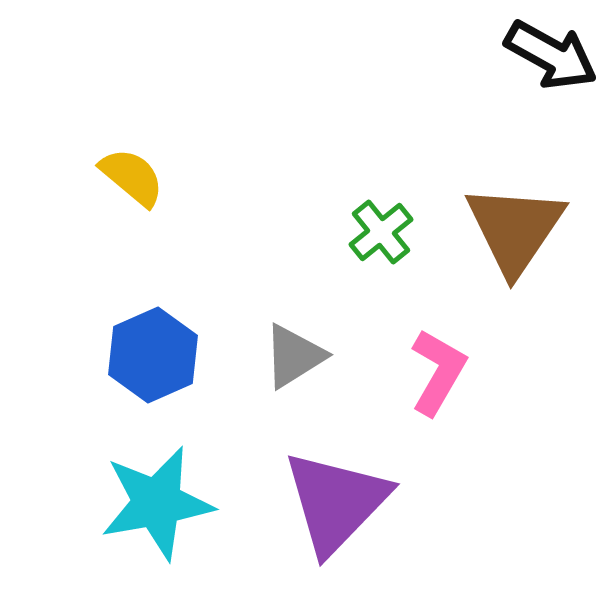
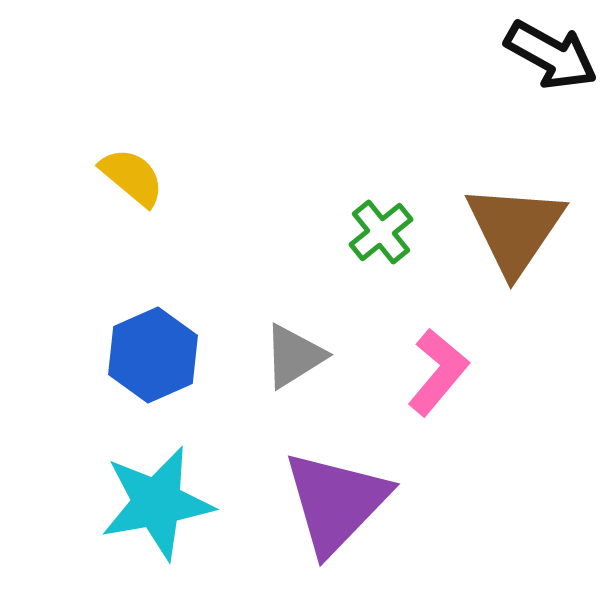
pink L-shape: rotated 10 degrees clockwise
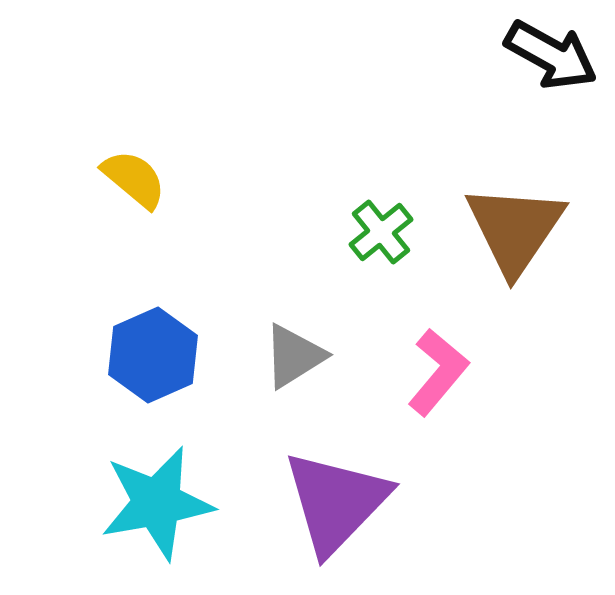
yellow semicircle: moved 2 px right, 2 px down
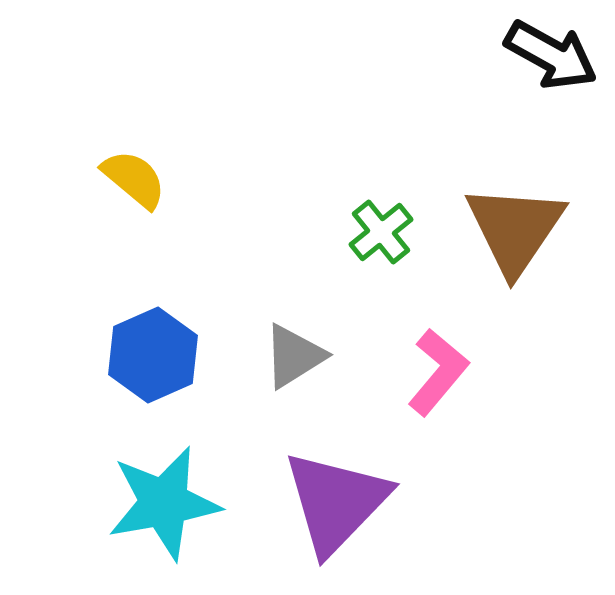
cyan star: moved 7 px right
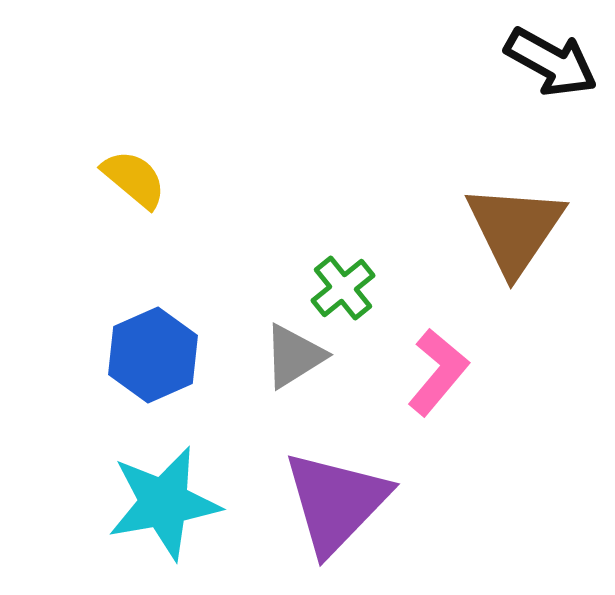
black arrow: moved 7 px down
green cross: moved 38 px left, 56 px down
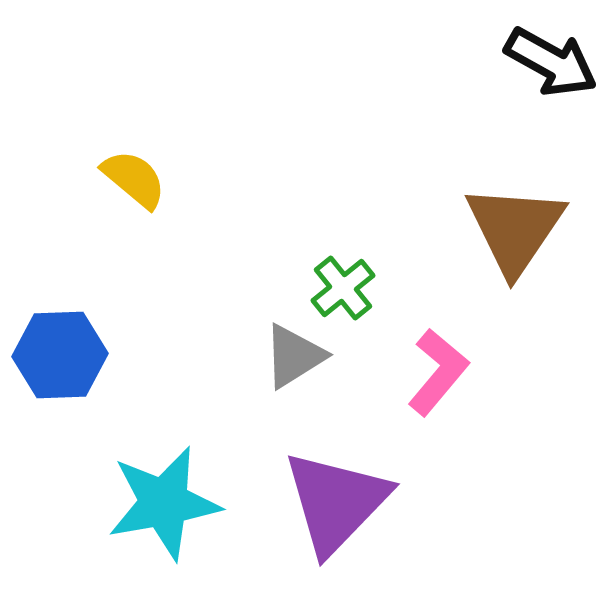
blue hexagon: moved 93 px left; rotated 22 degrees clockwise
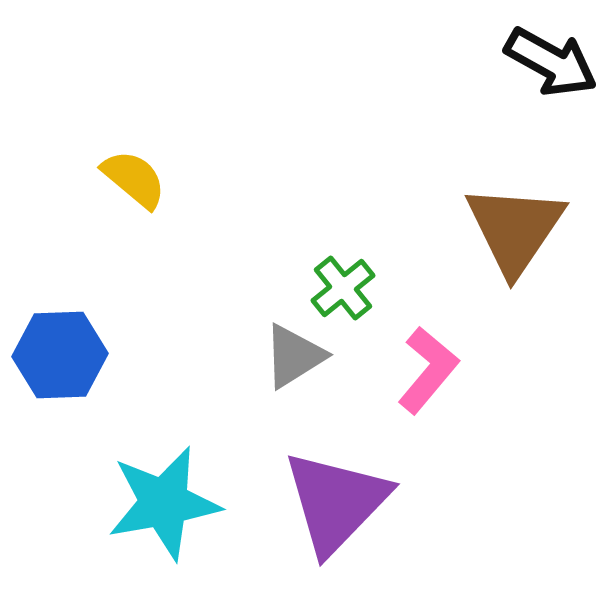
pink L-shape: moved 10 px left, 2 px up
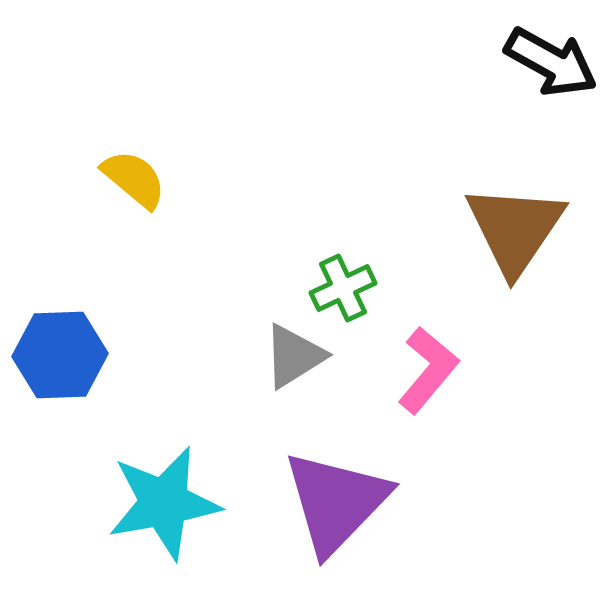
green cross: rotated 14 degrees clockwise
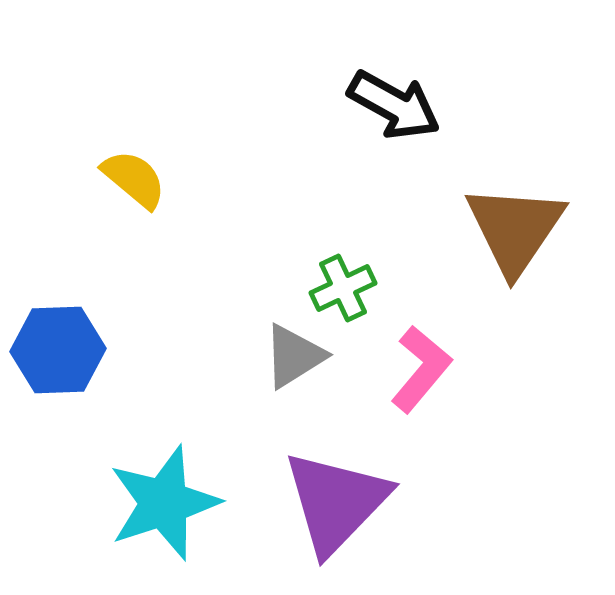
black arrow: moved 157 px left, 43 px down
blue hexagon: moved 2 px left, 5 px up
pink L-shape: moved 7 px left, 1 px up
cyan star: rotated 8 degrees counterclockwise
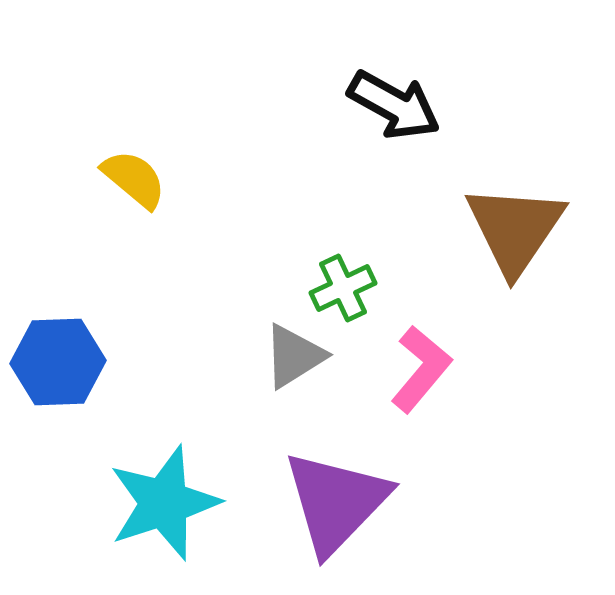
blue hexagon: moved 12 px down
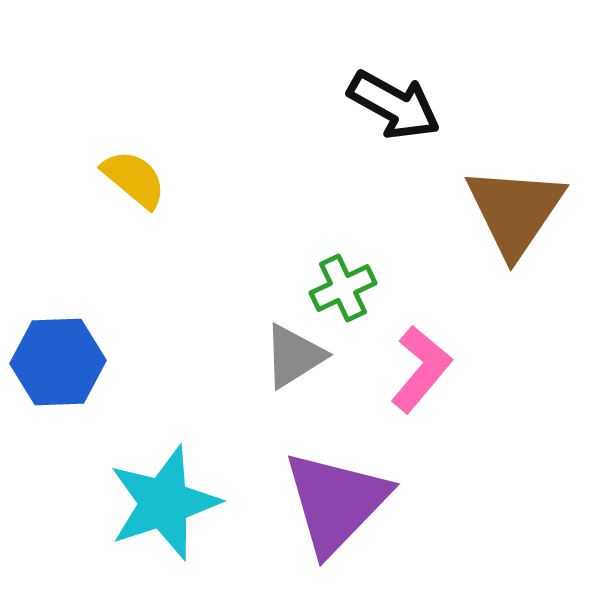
brown triangle: moved 18 px up
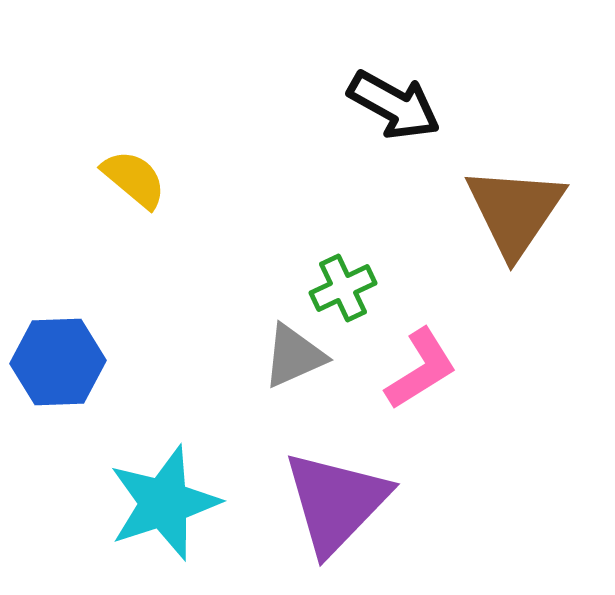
gray triangle: rotated 8 degrees clockwise
pink L-shape: rotated 18 degrees clockwise
